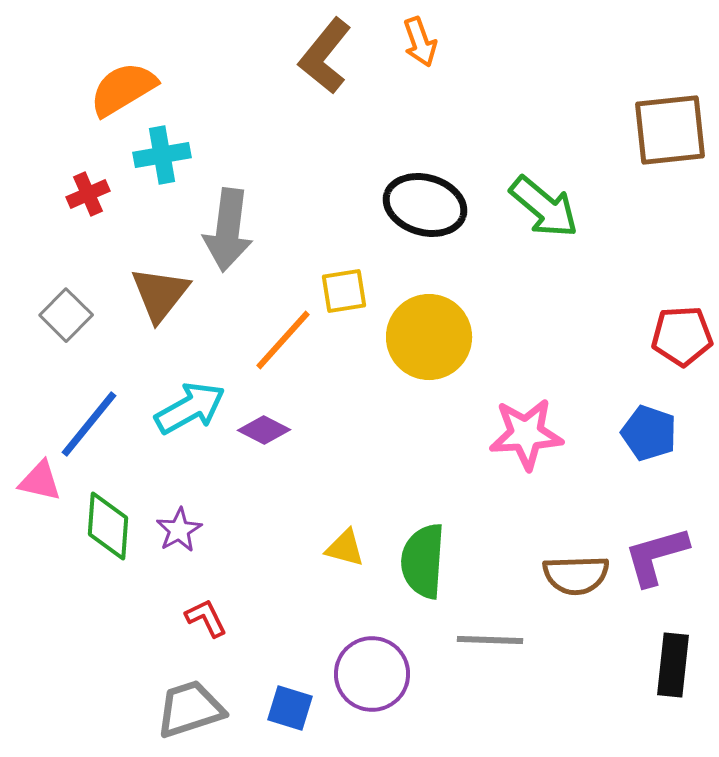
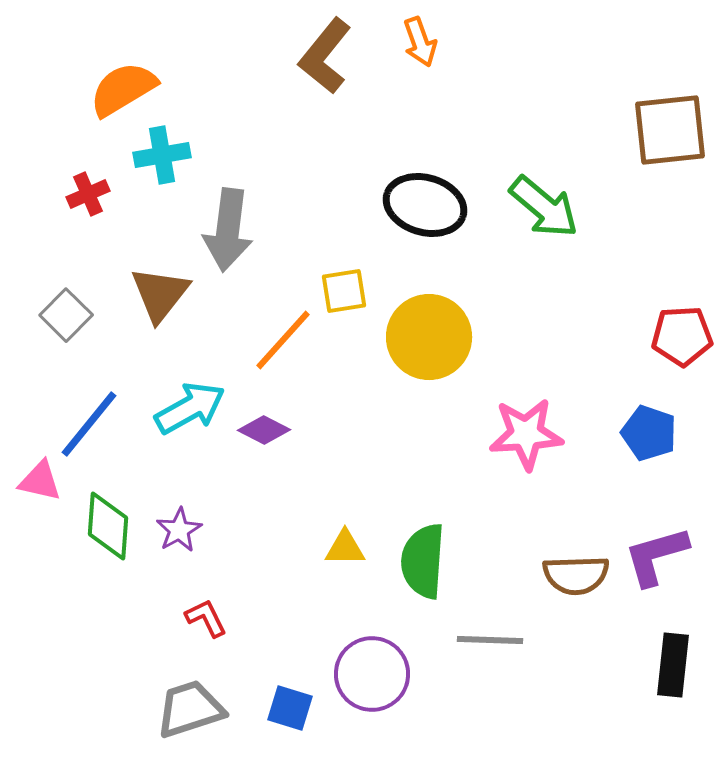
yellow triangle: rotated 15 degrees counterclockwise
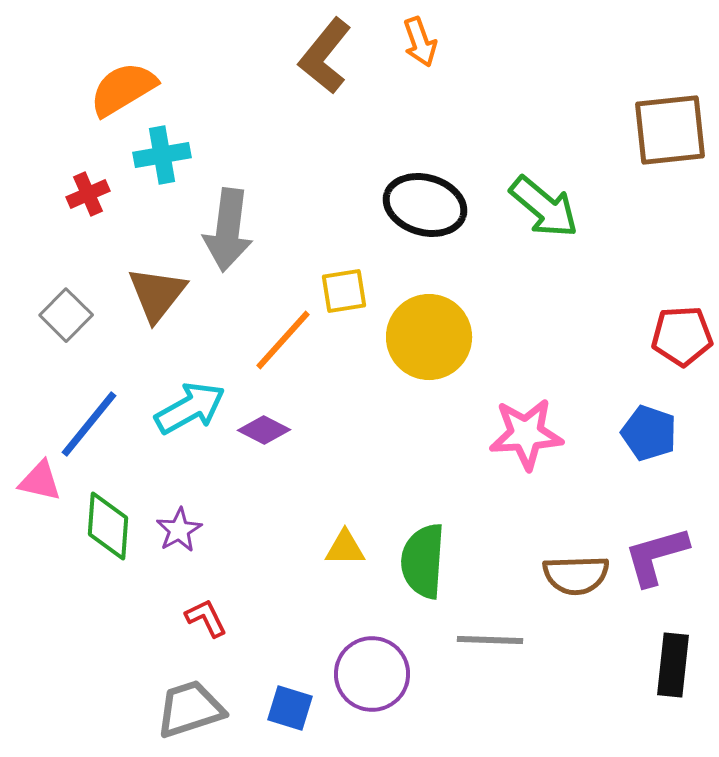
brown triangle: moved 3 px left
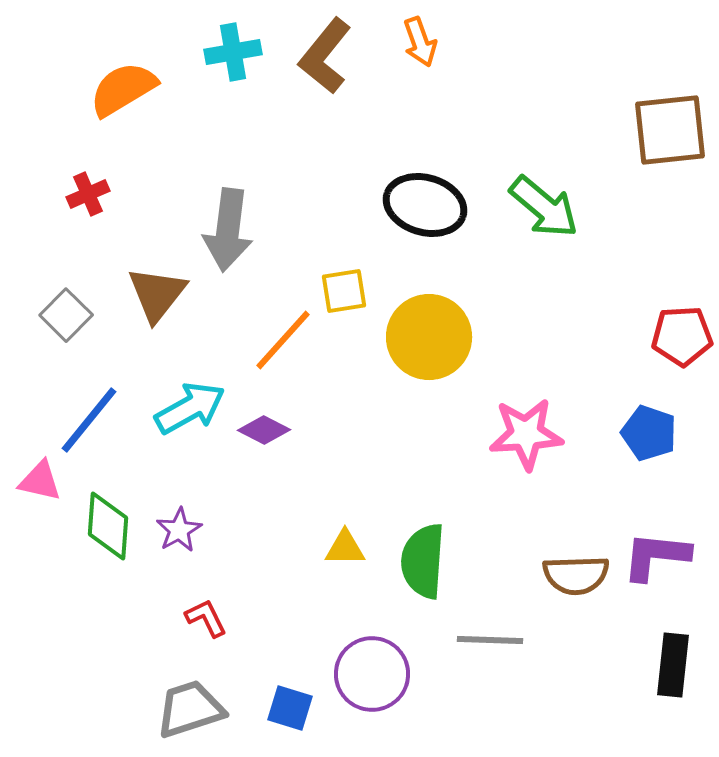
cyan cross: moved 71 px right, 103 px up
blue line: moved 4 px up
purple L-shape: rotated 22 degrees clockwise
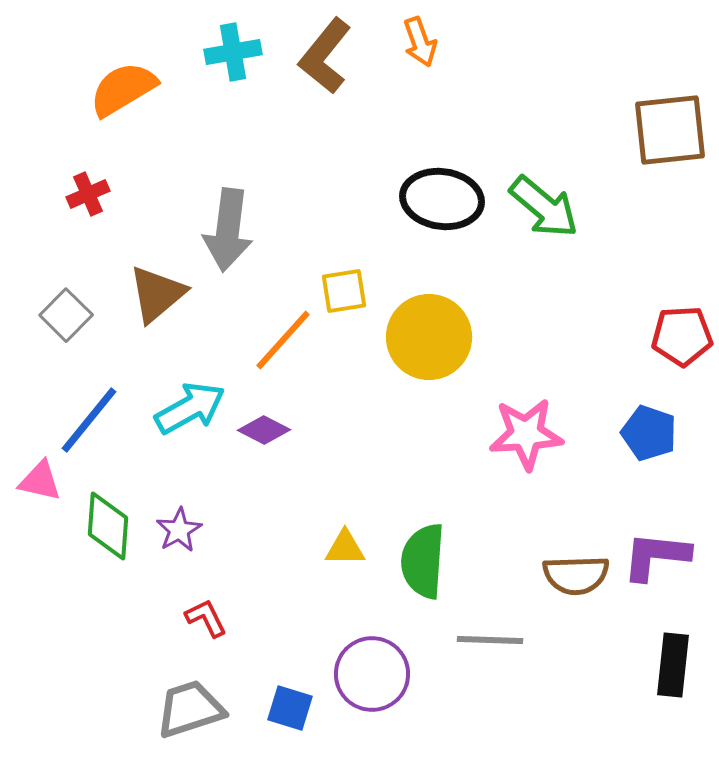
black ellipse: moved 17 px right, 6 px up; rotated 8 degrees counterclockwise
brown triangle: rotated 12 degrees clockwise
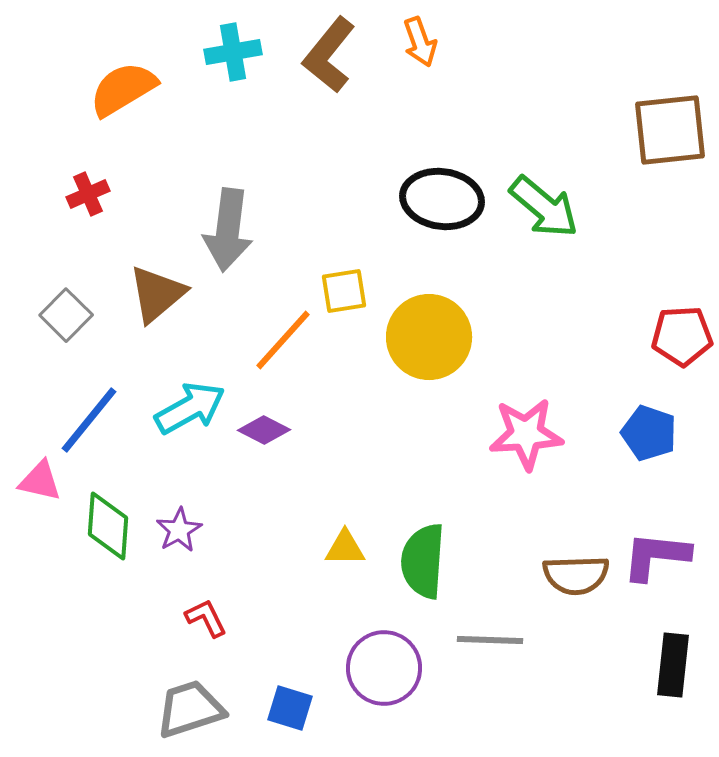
brown L-shape: moved 4 px right, 1 px up
purple circle: moved 12 px right, 6 px up
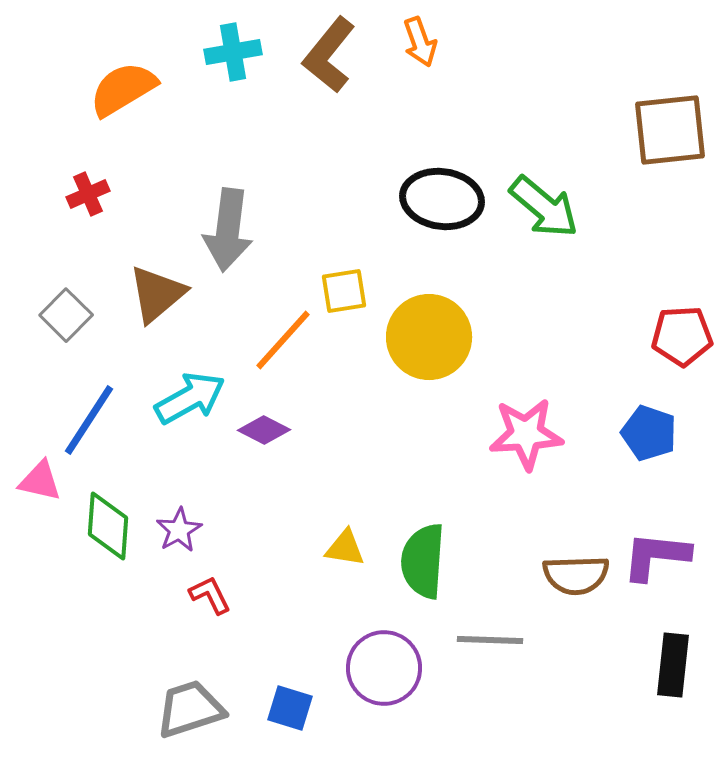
cyan arrow: moved 10 px up
blue line: rotated 6 degrees counterclockwise
yellow triangle: rotated 9 degrees clockwise
red L-shape: moved 4 px right, 23 px up
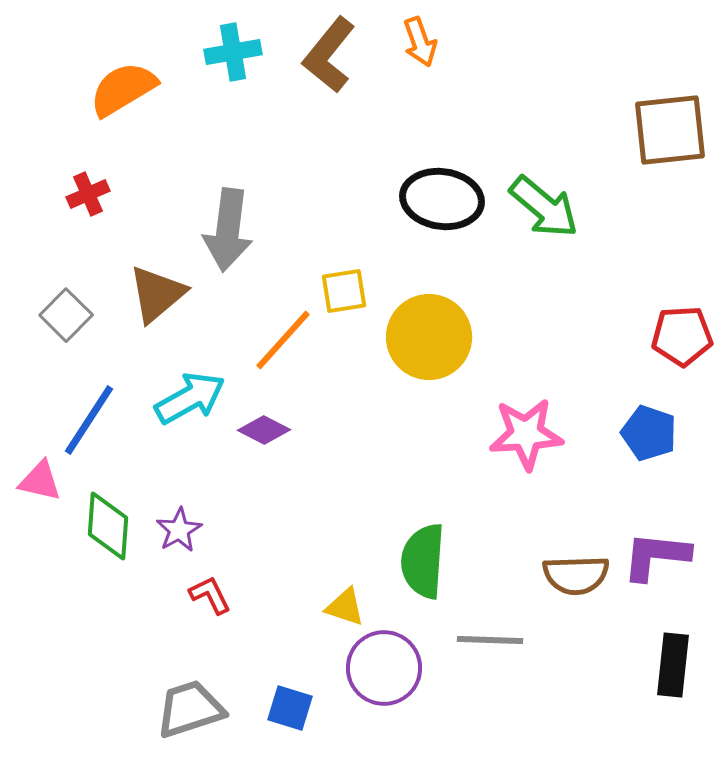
yellow triangle: moved 59 px down; rotated 9 degrees clockwise
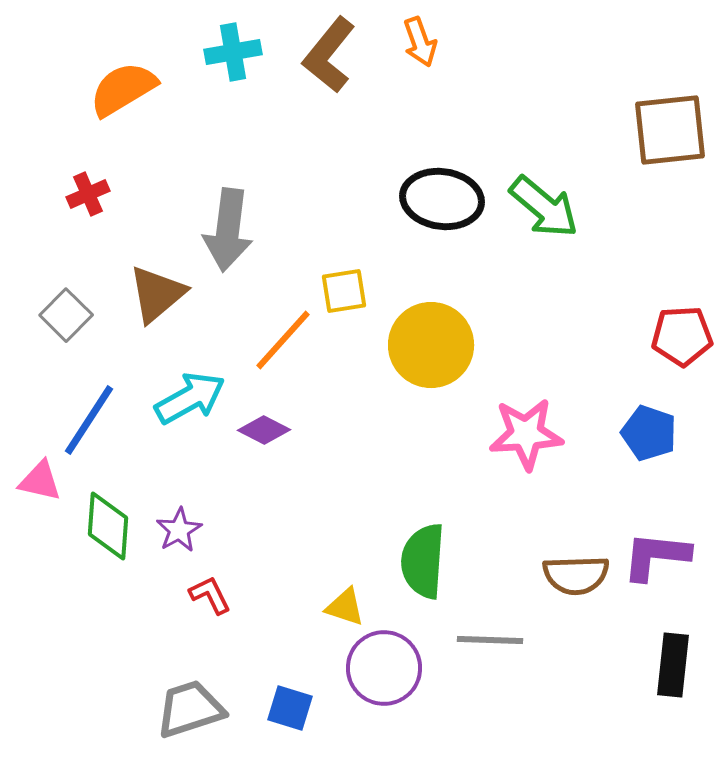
yellow circle: moved 2 px right, 8 px down
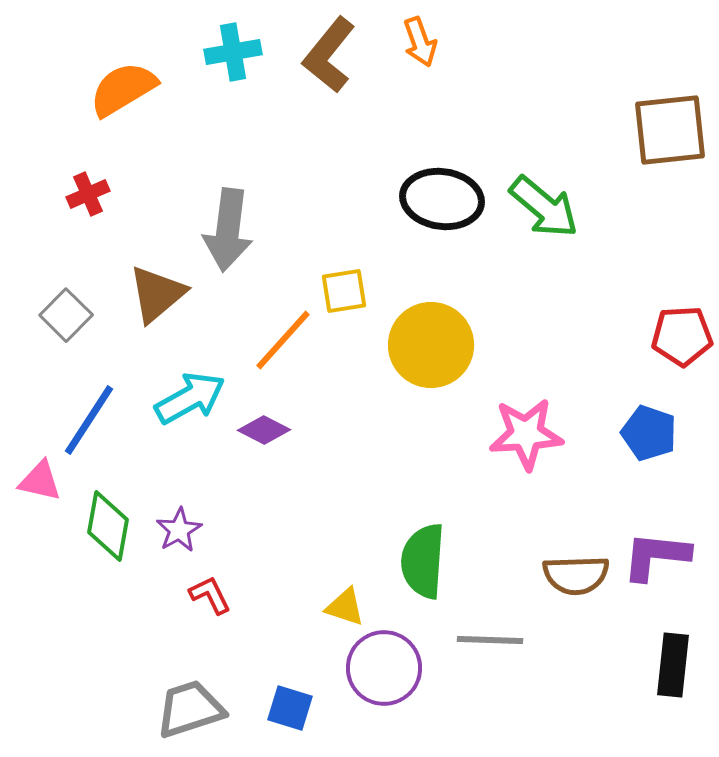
green diamond: rotated 6 degrees clockwise
